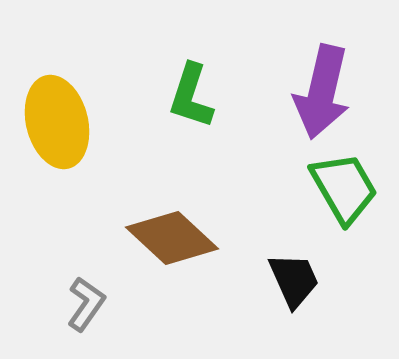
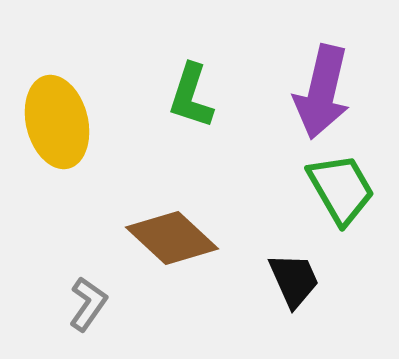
green trapezoid: moved 3 px left, 1 px down
gray L-shape: moved 2 px right
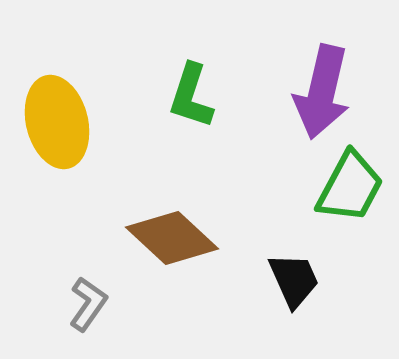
green trapezoid: moved 9 px right, 2 px up; rotated 58 degrees clockwise
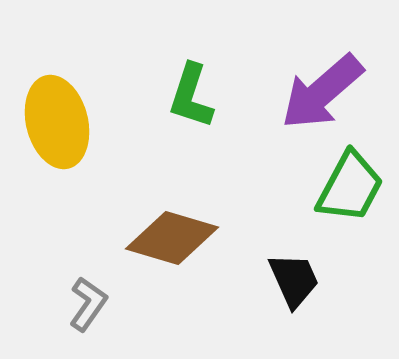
purple arrow: rotated 36 degrees clockwise
brown diamond: rotated 26 degrees counterclockwise
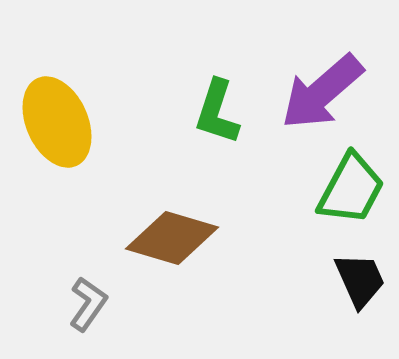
green L-shape: moved 26 px right, 16 px down
yellow ellipse: rotated 10 degrees counterclockwise
green trapezoid: moved 1 px right, 2 px down
black trapezoid: moved 66 px right
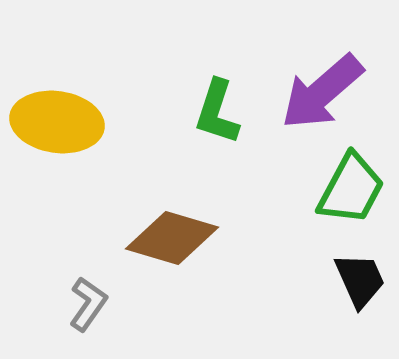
yellow ellipse: rotated 58 degrees counterclockwise
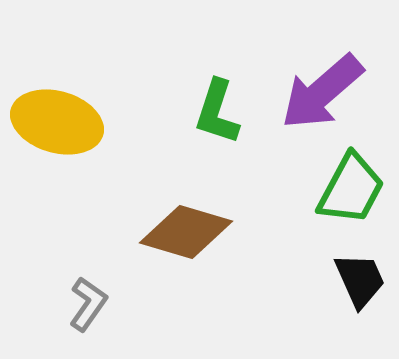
yellow ellipse: rotated 8 degrees clockwise
brown diamond: moved 14 px right, 6 px up
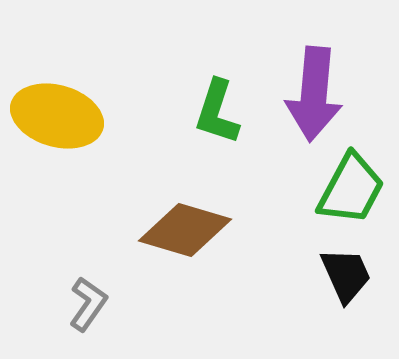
purple arrow: moved 8 px left, 2 px down; rotated 44 degrees counterclockwise
yellow ellipse: moved 6 px up
brown diamond: moved 1 px left, 2 px up
black trapezoid: moved 14 px left, 5 px up
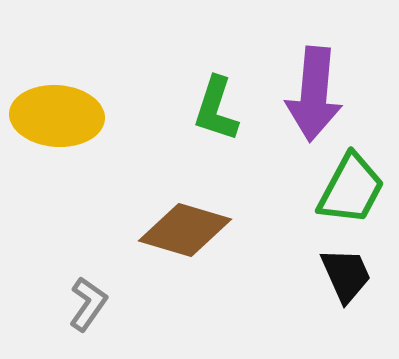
green L-shape: moved 1 px left, 3 px up
yellow ellipse: rotated 12 degrees counterclockwise
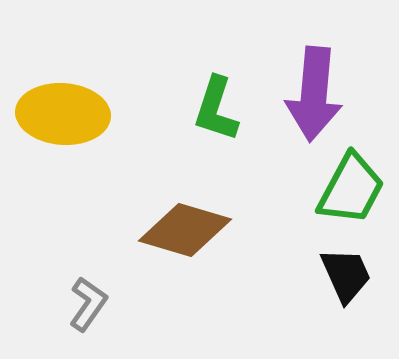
yellow ellipse: moved 6 px right, 2 px up
